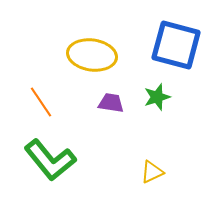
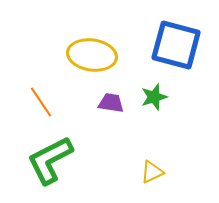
green star: moved 3 px left
green L-shape: rotated 102 degrees clockwise
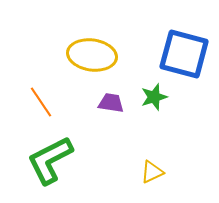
blue square: moved 8 px right, 9 px down
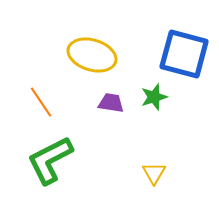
yellow ellipse: rotated 9 degrees clockwise
yellow triangle: moved 2 px right, 1 px down; rotated 35 degrees counterclockwise
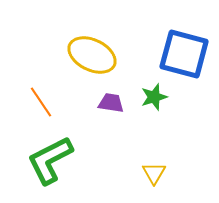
yellow ellipse: rotated 9 degrees clockwise
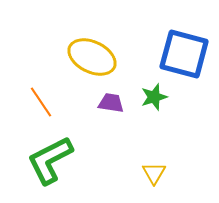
yellow ellipse: moved 2 px down
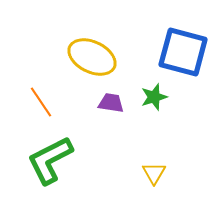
blue square: moved 1 px left, 2 px up
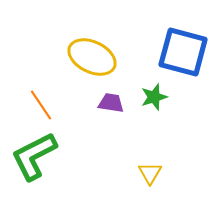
orange line: moved 3 px down
green L-shape: moved 16 px left, 4 px up
yellow triangle: moved 4 px left
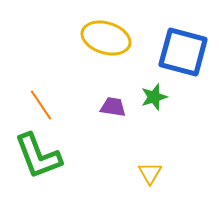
yellow ellipse: moved 14 px right, 19 px up; rotated 9 degrees counterclockwise
purple trapezoid: moved 2 px right, 4 px down
green L-shape: moved 4 px right; rotated 84 degrees counterclockwise
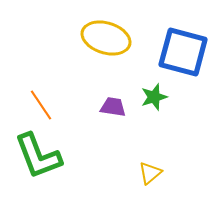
yellow triangle: rotated 20 degrees clockwise
